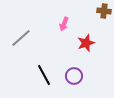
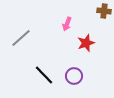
pink arrow: moved 3 px right
black line: rotated 15 degrees counterclockwise
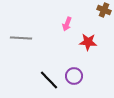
brown cross: moved 1 px up; rotated 16 degrees clockwise
gray line: rotated 45 degrees clockwise
red star: moved 2 px right, 1 px up; rotated 24 degrees clockwise
black line: moved 5 px right, 5 px down
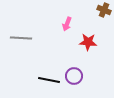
black line: rotated 35 degrees counterclockwise
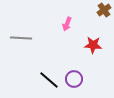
brown cross: rotated 32 degrees clockwise
red star: moved 5 px right, 3 px down
purple circle: moved 3 px down
black line: rotated 30 degrees clockwise
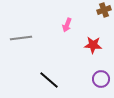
brown cross: rotated 16 degrees clockwise
pink arrow: moved 1 px down
gray line: rotated 10 degrees counterclockwise
purple circle: moved 27 px right
